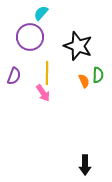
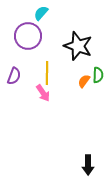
purple circle: moved 2 px left, 1 px up
orange semicircle: rotated 120 degrees counterclockwise
black arrow: moved 3 px right
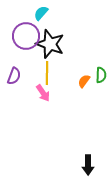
purple circle: moved 2 px left
black star: moved 28 px left, 2 px up
green semicircle: moved 3 px right
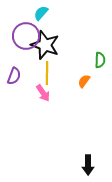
black star: moved 5 px left, 1 px down
green semicircle: moved 1 px left, 15 px up
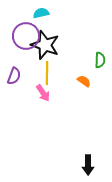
cyan semicircle: rotated 35 degrees clockwise
orange semicircle: rotated 88 degrees clockwise
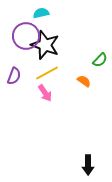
green semicircle: rotated 42 degrees clockwise
yellow line: rotated 60 degrees clockwise
pink arrow: moved 2 px right
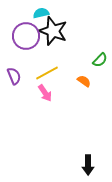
black star: moved 8 px right, 14 px up
purple semicircle: rotated 42 degrees counterclockwise
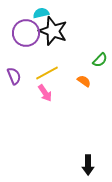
purple circle: moved 3 px up
